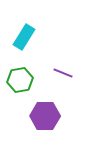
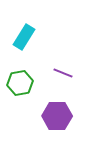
green hexagon: moved 3 px down
purple hexagon: moved 12 px right
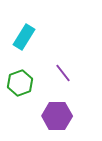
purple line: rotated 30 degrees clockwise
green hexagon: rotated 10 degrees counterclockwise
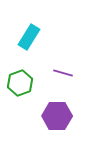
cyan rectangle: moved 5 px right
purple line: rotated 36 degrees counterclockwise
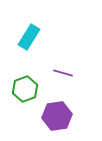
green hexagon: moved 5 px right, 6 px down
purple hexagon: rotated 8 degrees counterclockwise
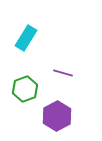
cyan rectangle: moved 3 px left, 1 px down
purple hexagon: rotated 20 degrees counterclockwise
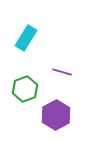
purple line: moved 1 px left, 1 px up
purple hexagon: moved 1 px left, 1 px up
